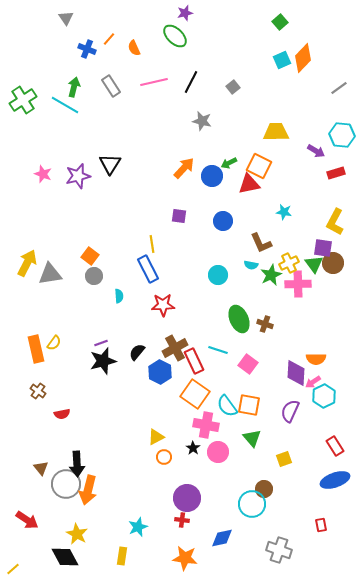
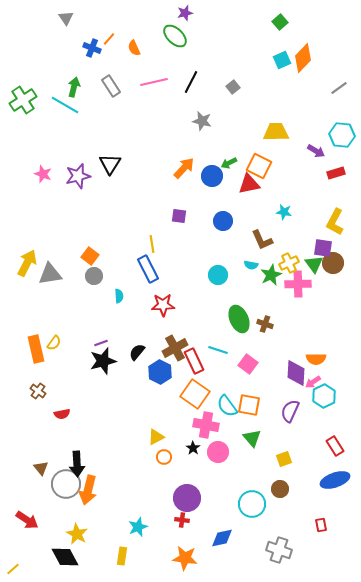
blue cross at (87, 49): moved 5 px right, 1 px up
brown L-shape at (261, 243): moved 1 px right, 3 px up
brown circle at (264, 489): moved 16 px right
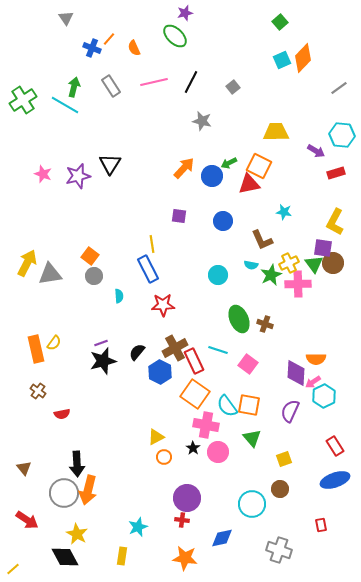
brown triangle at (41, 468): moved 17 px left
gray circle at (66, 484): moved 2 px left, 9 px down
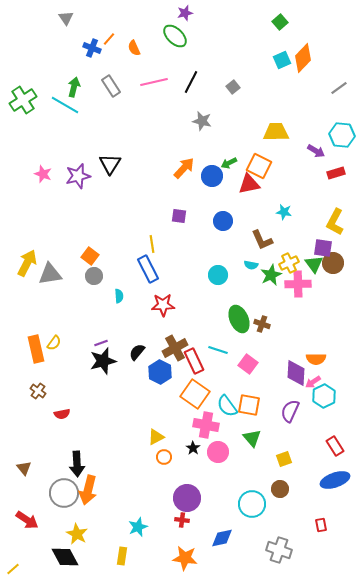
brown cross at (265, 324): moved 3 px left
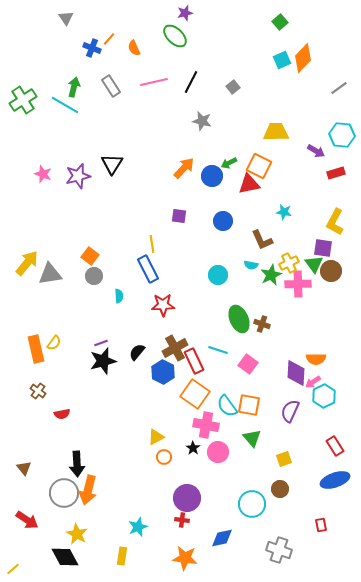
black triangle at (110, 164): moved 2 px right
yellow arrow at (27, 263): rotated 12 degrees clockwise
brown circle at (333, 263): moved 2 px left, 8 px down
blue hexagon at (160, 372): moved 3 px right
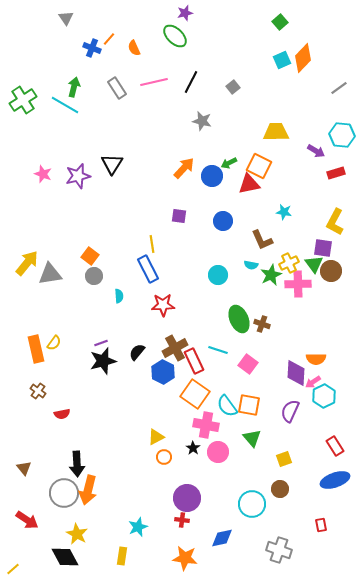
gray rectangle at (111, 86): moved 6 px right, 2 px down
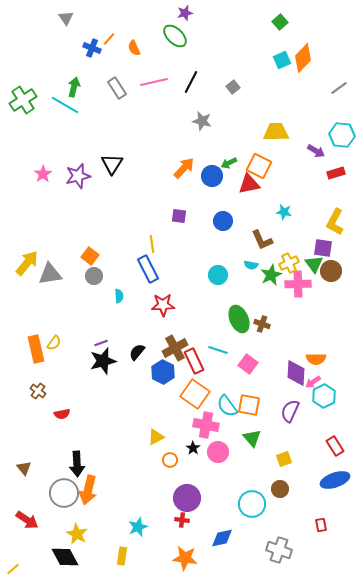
pink star at (43, 174): rotated 18 degrees clockwise
orange circle at (164, 457): moved 6 px right, 3 px down
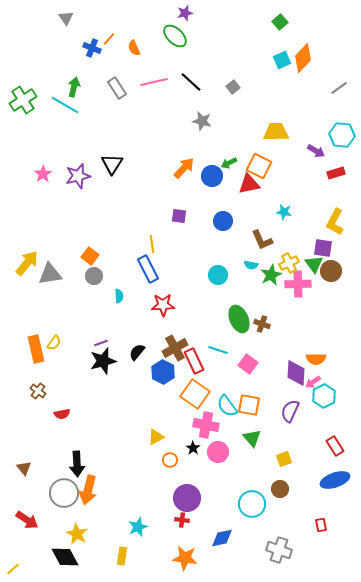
black line at (191, 82): rotated 75 degrees counterclockwise
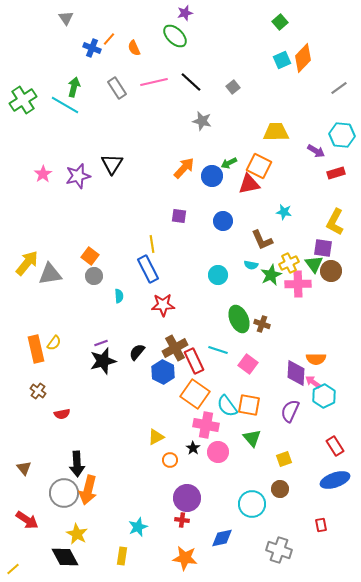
pink arrow at (313, 382): rotated 70 degrees clockwise
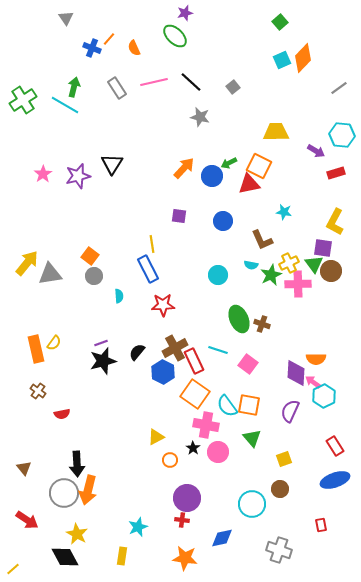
gray star at (202, 121): moved 2 px left, 4 px up
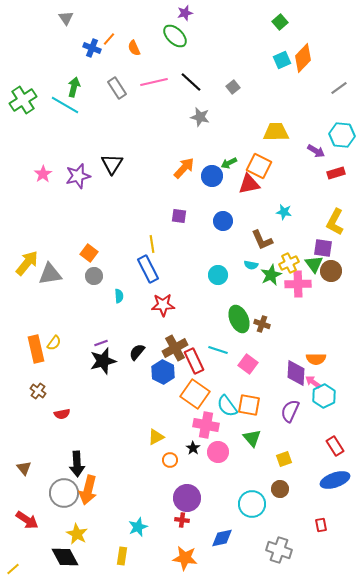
orange square at (90, 256): moved 1 px left, 3 px up
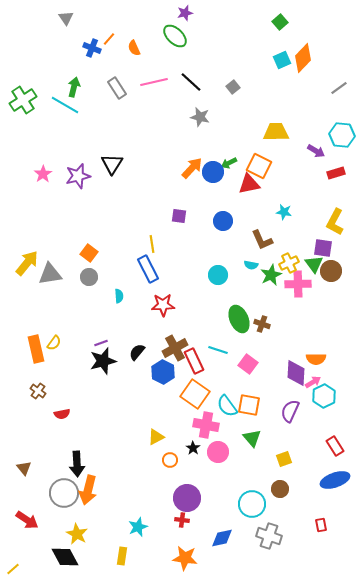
orange arrow at (184, 168): moved 8 px right
blue circle at (212, 176): moved 1 px right, 4 px up
gray circle at (94, 276): moved 5 px left, 1 px down
pink arrow at (313, 382): rotated 112 degrees clockwise
gray cross at (279, 550): moved 10 px left, 14 px up
